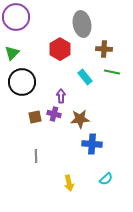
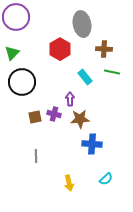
purple arrow: moved 9 px right, 3 px down
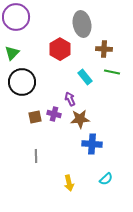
purple arrow: rotated 24 degrees counterclockwise
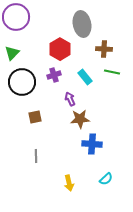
purple cross: moved 39 px up; rotated 32 degrees counterclockwise
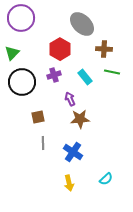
purple circle: moved 5 px right, 1 px down
gray ellipse: rotated 35 degrees counterclockwise
brown square: moved 3 px right
blue cross: moved 19 px left, 8 px down; rotated 30 degrees clockwise
gray line: moved 7 px right, 13 px up
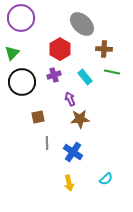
gray line: moved 4 px right
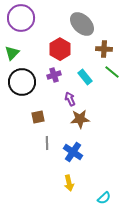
green line: rotated 28 degrees clockwise
cyan semicircle: moved 2 px left, 19 px down
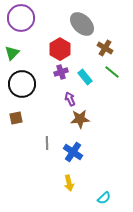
brown cross: moved 1 px right, 1 px up; rotated 28 degrees clockwise
purple cross: moved 7 px right, 3 px up
black circle: moved 2 px down
brown square: moved 22 px left, 1 px down
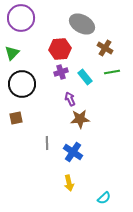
gray ellipse: rotated 15 degrees counterclockwise
red hexagon: rotated 25 degrees clockwise
green line: rotated 49 degrees counterclockwise
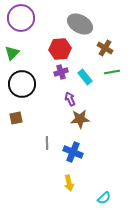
gray ellipse: moved 2 px left
blue cross: rotated 12 degrees counterclockwise
